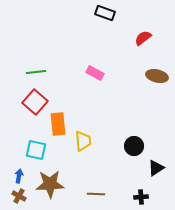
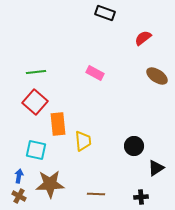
brown ellipse: rotated 20 degrees clockwise
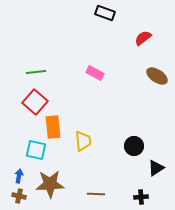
orange rectangle: moved 5 px left, 3 px down
brown cross: rotated 16 degrees counterclockwise
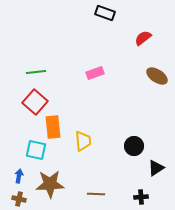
pink rectangle: rotated 48 degrees counterclockwise
brown cross: moved 3 px down
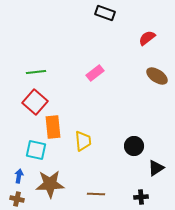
red semicircle: moved 4 px right
pink rectangle: rotated 18 degrees counterclockwise
brown cross: moved 2 px left
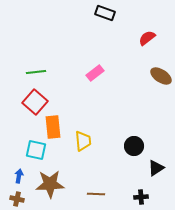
brown ellipse: moved 4 px right
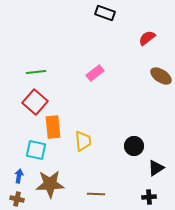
black cross: moved 8 px right
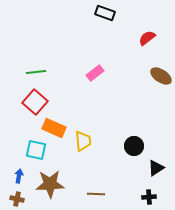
orange rectangle: moved 1 px right, 1 px down; rotated 60 degrees counterclockwise
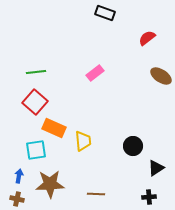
black circle: moved 1 px left
cyan square: rotated 20 degrees counterclockwise
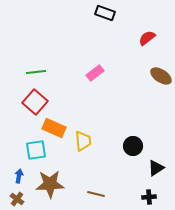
brown line: rotated 12 degrees clockwise
brown cross: rotated 24 degrees clockwise
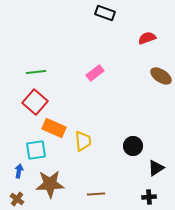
red semicircle: rotated 18 degrees clockwise
blue arrow: moved 5 px up
brown line: rotated 18 degrees counterclockwise
